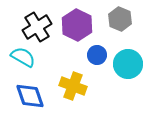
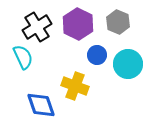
gray hexagon: moved 2 px left, 3 px down
purple hexagon: moved 1 px right, 1 px up
cyan semicircle: rotated 35 degrees clockwise
yellow cross: moved 2 px right
blue diamond: moved 11 px right, 9 px down
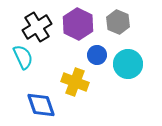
yellow cross: moved 4 px up
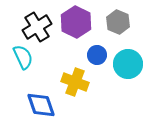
purple hexagon: moved 2 px left, 2 px up
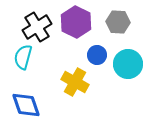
gray hexagon: rotated 20 degrees counterclockwise
cyan semicircle: rotated 140 degrees counterclockwise
yellow cross: rotated 8 degrees clockwise
blue diamond: moved 15 px left
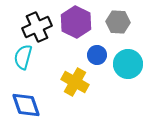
black cross: rotated 8 degrees clockwise
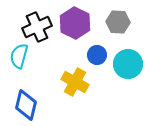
purple hexagon: moved 1 px left, 1 px down
cyan semicircle: moved 4 px left, 1 px up
blue diamond: rotated 32 degrees clockwise
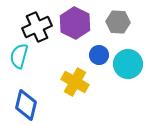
blue circle: moved 2 px right
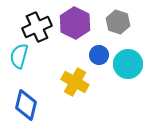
gray hexagon: rotated 15 degrees clockwise
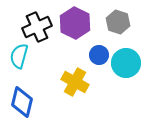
cyan circle: moved 2 px left, 1 px up
blue diamond: moved 4 px left, 3 px up
